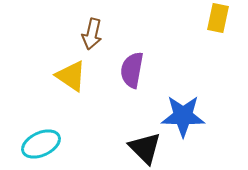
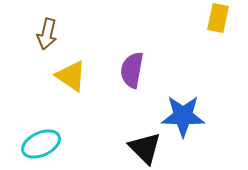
brown arrow: moved 45 px left
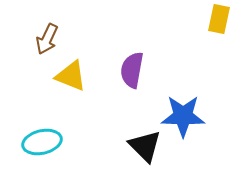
yellow rectangle: moved 1 px right, 1 px down
brown arrow: moved 5 px down; rotated 12 degrees clockwise
yellow triangle: rotated 12 degrees counterclockwise
cyan ellipse: moved 1 px right, 2 px up; rotated 12 degrees clockwise
black triangle: moved 2 px up
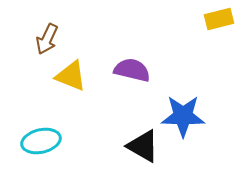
yellow rectangle: rotated 64 degrees clockwise
purple semicircle: rotated 93 degrees clockwise
cyan ellipse: moved 1 px left, 1 px up
black triangle: moved 2 px left; rotated 15 degrees counterclockwise
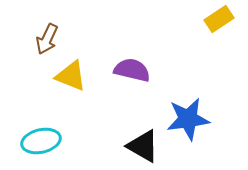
yellow rectangle: rotated 20 degrees counterclockwise
blue star: moved 5 px right, 3 px down; rotated 9 degrees counterclockwise
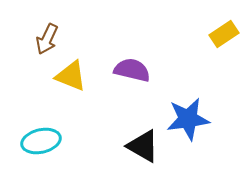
yellow rectangle: moved 5 px right, 15 px down
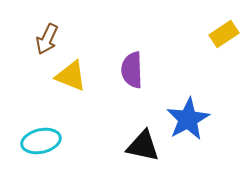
purple semicircle: rotated 105 degrees counterclockwise
blue star: rotated 21 degrees counterclockwise
black triangle: rotated 18 degrees counterclockwise
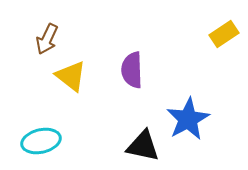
yellow triangle: rotated 16 degrees clockwise
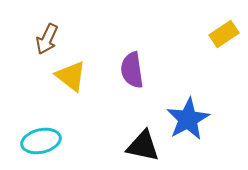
purple semicircle: rotated 6 degrees counterclockwise
